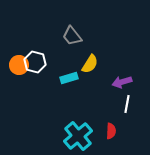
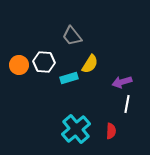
white hexagon: moved 9 px right; rotated 10 degrees counterclockwise
cyan cross: moved 2 px left, 7 px up
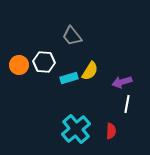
yellow semicircle: moved 7 px down
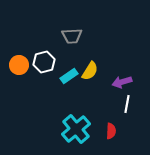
gray trapezoid: rotated 55 degrees counterclockwise
white hexagon: rotated 20 degrees counterclockwise
cyan rectangle: moved 2 px up; rotated 18 degrees counterclockwise
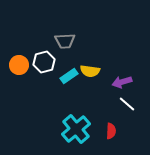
gray trapezoid: moved 7 px left, 5 px down
yellow semicircle: rotated 66 degrees clockwise
white line: rotated 60 degrees counterclockwise
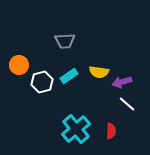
white hexagon: moved 2 px left, 20 px down
yellow semicircle: moved 9 px right, 1 px down
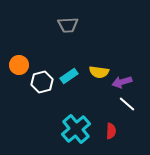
gray trapezoid: moved 3 px right, 16 px up
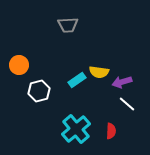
cyan rectangle: moved 8 px right, 4 px down
white hexagon: moved 3 px left, 9 px down
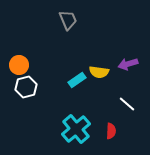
gray trapezoid: moved 5 px up; rotated 110 degrees counterclockwise
purple arrow: moved 6 px right, 18 px up
white hexagon: moved 13 px left, 4 px up
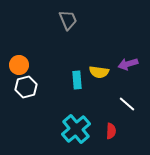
cyan rectangle: rotated 60 degrees counterclockwise
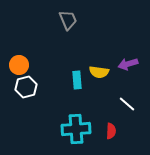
cyan cross: rotated 36 degrees clockwise
